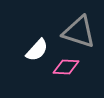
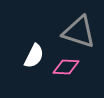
white semicircle: moved 3 px left, 6 px down; rotated 15 degrees counterclockwise
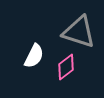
pink diamond: rotated 40 degrees counterclockwise
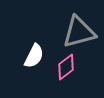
gray triangle: rotated 33 degrees counterclockwise
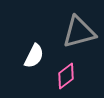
pink diamond: moved 9 px down
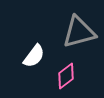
white semicircle: rotated 10 degrees clockwise
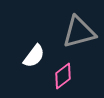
pink diamond: moved 3 px left
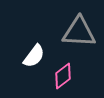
gray triangle: rotated 18 degrees clockwise
